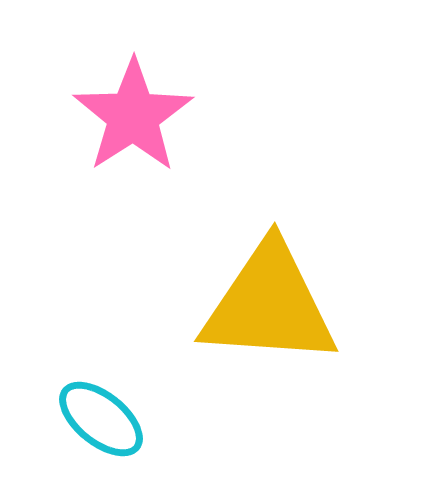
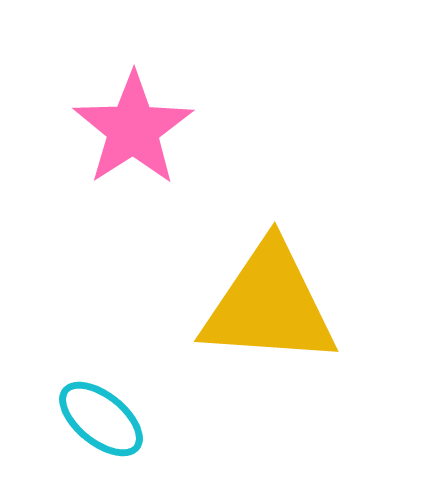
pink star: moved 13 px down
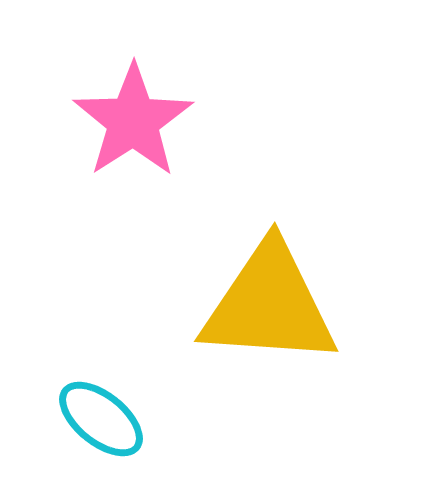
pink star: moved 8 px up
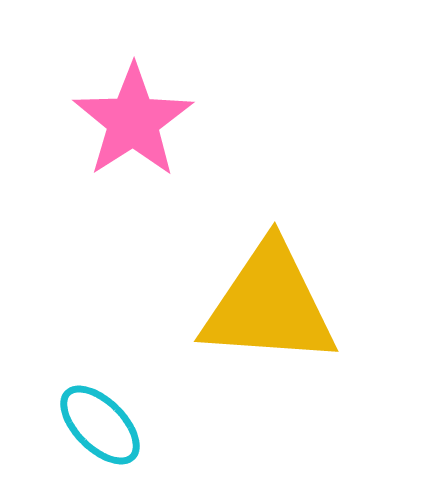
cyan ellipse: moved 1 px left, 6 px down; rotated 6 degrees clockwise
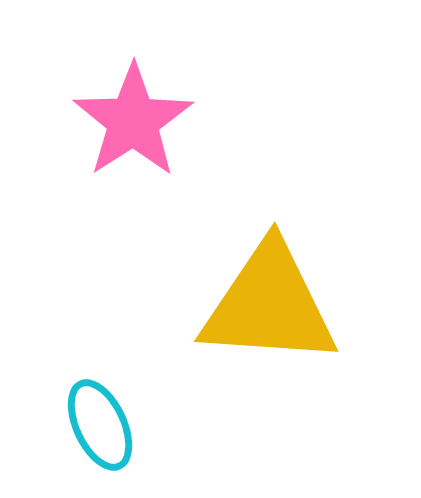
cyan ellipse: rotated 20 degrees clockwise
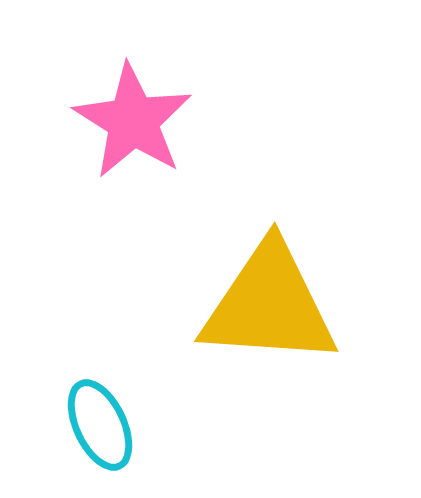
pink star: rotated 7 degrees counterclockwise
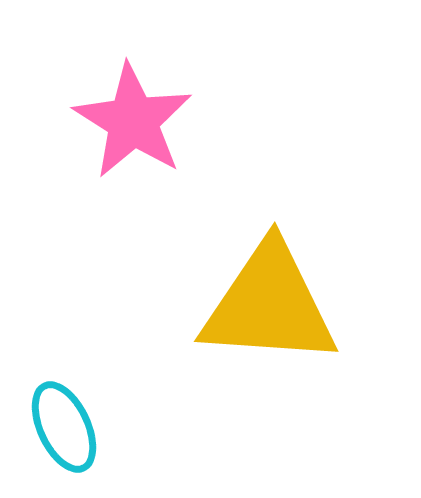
cyan ellipse: moved 36 px left, 2 px down
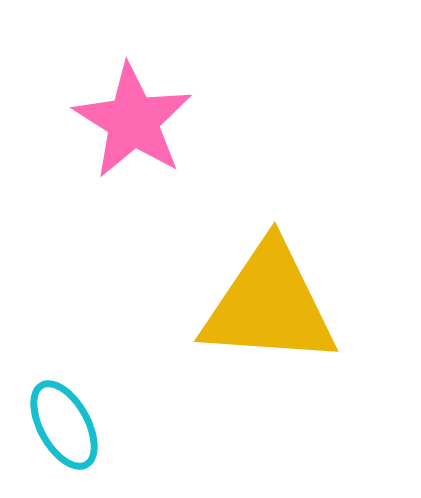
cyan ellipse: moved 2 px up; rotated 4 degrees counterclockwise
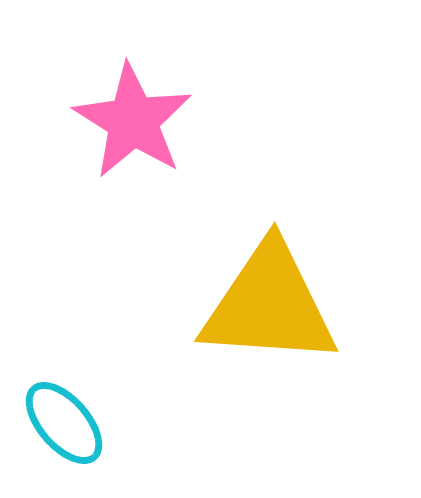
cyan ellipse: moved 2 px up; rotated 12 degrees counterclockwise
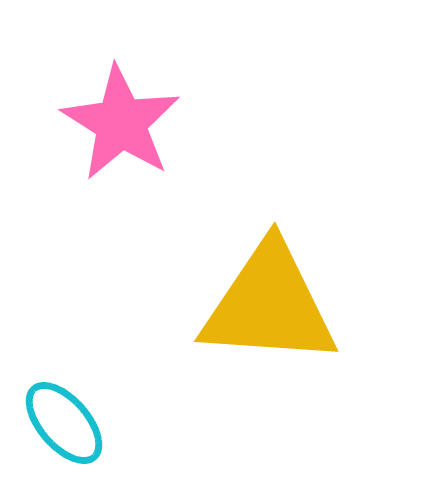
pink star: moved 12 px left, 2 px down
